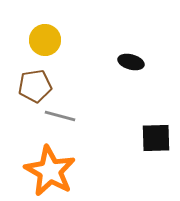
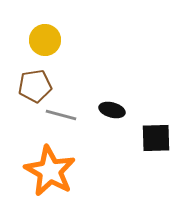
black ellipse: moved 19 px left, 48 px down
gray line: moved 1 px right, 1 px up
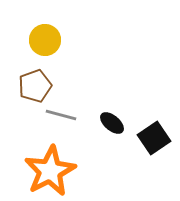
brown pentagon: rotated 12 degrees counterclockwise
black ellipse: moved 13 px down; rotated 25 degrees clockwise
black square: moved 2 px left; rotated 32 degrees counterclockwise
orange star: rotated 15 degrees clockwise
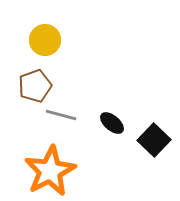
black square: moved 2 px down; rotated 12 degrees counterclockwise
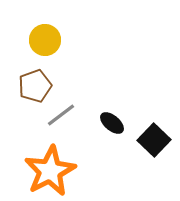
gray line: rotated 52 degrees counterclockwise
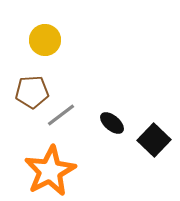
brown pentagon: moved 3 px left, 6 px down; rotated 16 degrees clockwise
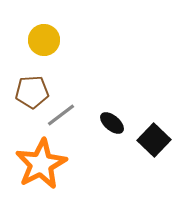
yellow circle: moved 1 px left
orange star: moved 9 px left, 7 px up
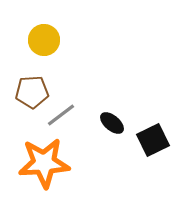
black square: moved 1 px left; rotated 20 degrees clockwise
orange star: moved 3 px right, 1 px up; rotated 24 degrees clockwise
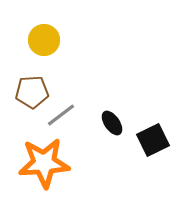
black ellipse: rotated 15 degrees clockwise
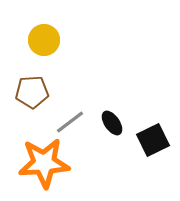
gray line: moved 9 px right, 7 px down
